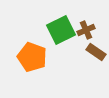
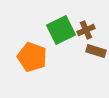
brown rectangle: moved 1 px up; rotated 18 degrees counterclockwise
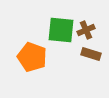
green square: rotated 32 degrees clockwise
brown rectangle: moved 5 px left, 3 px down
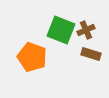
green square: rotated 16 degrees clockwise
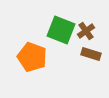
brown cross: moved 1 px down; rotated 12 degrees counterclockwise
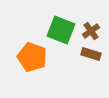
brown cross: moved 5 px right
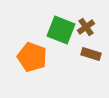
brown cross: moved 5 px left, 4 px up
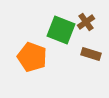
brown cross: moved 5 px up
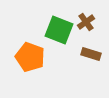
green square: moved 2 px left
orange pentagon: moved 2 px left
